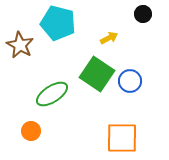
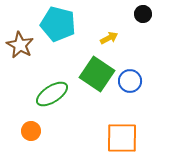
cyan pentagon: moved 1 px down
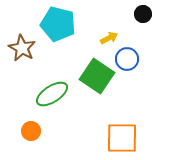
brown star: moved 2 px right, 3 px down
green square: moved 2 px down
blue circle: moved 3 px left, 22 px up
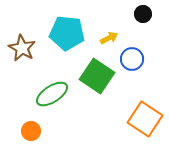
cyan pentagon: moved 9 px right, 9 px down; rotated 8 degrees counterclockwise
blue circle: moved 5 px right
orange square: moved 23 px right, 19 px up; rotated 32 degrees clockwise
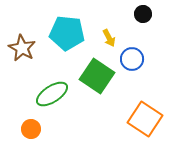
yellow arrow: rotated 90 degrees clockwise
orange circle: moved 2 px up
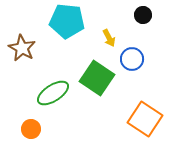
black circle: moved 1 px down
cyan pentagon: moved 12 px up
green square: moved 2 px down
green ellipse: moved 1 px right, 1 px up
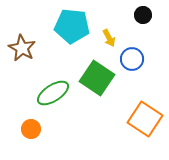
cyan pentagon: moved 5 px right, 5 px down
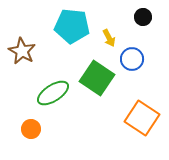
black circle: moved 2 px down
brown star: moved 3 px down
orange square: moved 3 px left, 1 px up
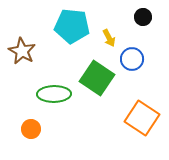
green ellipse: moved 1 px right, 1 px down; rotated 32 degrees clockwise
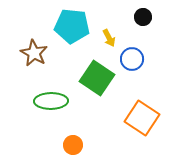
brown star: moved 12 px right, 2 px down
green ellipse: moved 3 px left, 7 px down
orange circle: moved 42 px right, 16 px down
